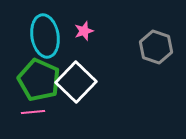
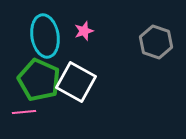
gray hexagon: moved 5 px up
white square: rotated 15 degrees counterclockwise
pink line: moved 9 px left
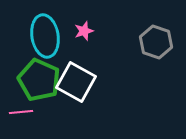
pink line: moved 3 px left
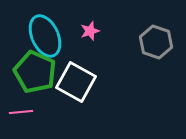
pink star: moved 6 px right
cyan ellipse: rotated 15 degrees counterclockwise
green pentagon: moved 4 px left, 8 px up
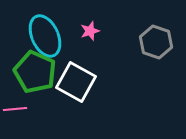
pink line: moved 6 px left, 3 px up
